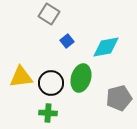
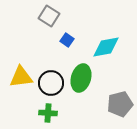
gray square: moved 2 px down
blue square: moved 1 px up; rotated 16 degrees counterclockwise
gray pentagon: moved 1 px right, 6 px down
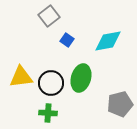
gray square: rotated 20 degrees clockwise
cyan diamond: moved 2 px right, 6 px up
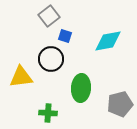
blue square: moved 2 px left, 4 px up; rotated 16 degrees counterclockwise
green ellipse: moved 10 px down; rotated 12 degrees counterclockwise
black circle: moved 24 px up
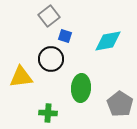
gray pentagon: rotated 25 degrees counterclockwise
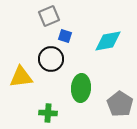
gray square: rotated 15 degrees clockwise
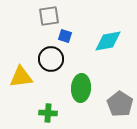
gray square: rotated 15 degrees clockwise
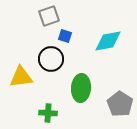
gray square: rotated 10 degrees counterclockwise
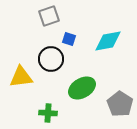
blue square: moved 4 px right, 3 px down
green ellipse: moved 1 px right; rotated 56 degrees clockwise
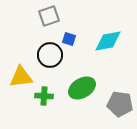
black circle: moved 1 px left, 4 px up
gray pentagon: rotated 25 degrees counterclockwise
green cross: moved 4 px left, 17 px up
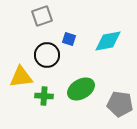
gray square: moved 7 px left
black circle: moved 3 px left
green ellipse: moved 1 px left, 1 px down
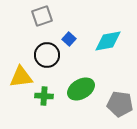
blue square: rotated 24 degrees clockwise
